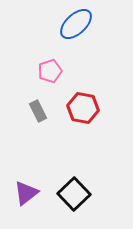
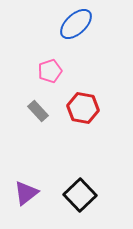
gray rectangle: rotated 15 degrees counterclockwise
black square: moved 6 px right, 1 px down
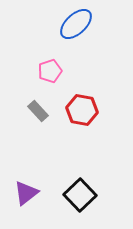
red hexagon: moved 1 px left, 2 px down
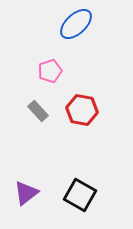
black square: rotated 16 degrees counterclockwise
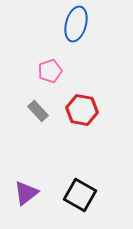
blue ellipse: rotated 32 degrees counterclockwise
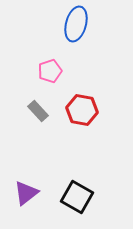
black square: moved 3 px left, 2 px down
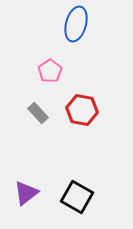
pink pentagon: rotated 15 degrees counterclockwise
gray rectangle: moved 2 px down
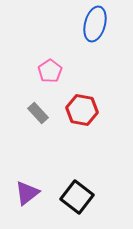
blue ellipse: moved 19 px right
purple triangle: moved 1 px right
black square: rotated 8 degrees clockwise
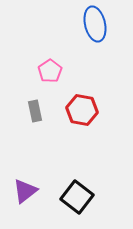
blue ellipse: rotated 28 degrees counterclockwise
gray rectangle: moved 3 px left, 2 px up; rotated 30 degrees clockwise
purple triangle: moved 2 px left, 2 px up
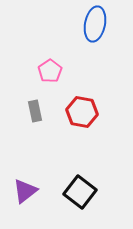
blue ellipse: rotated 24 degrees clockwise
red hexagon: moved 2 px down
black square: moved 3 px right, 5 px up
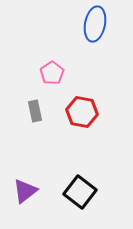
pink pentagon: moved 2 px right, 2 px down
